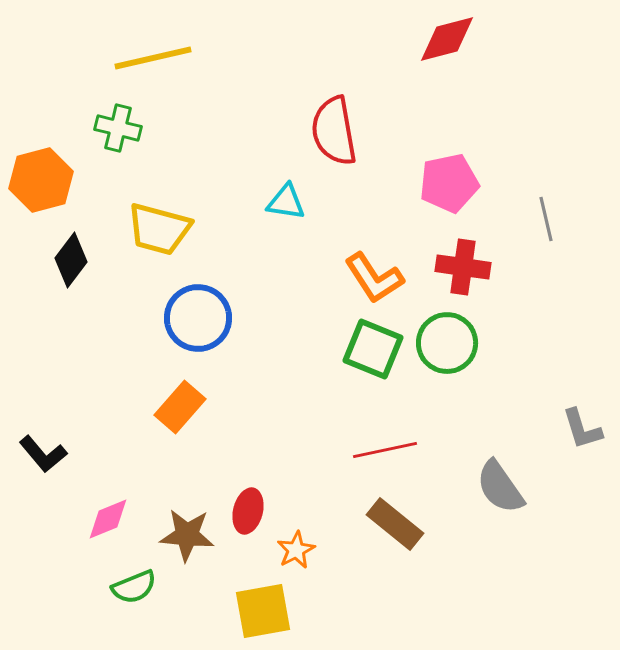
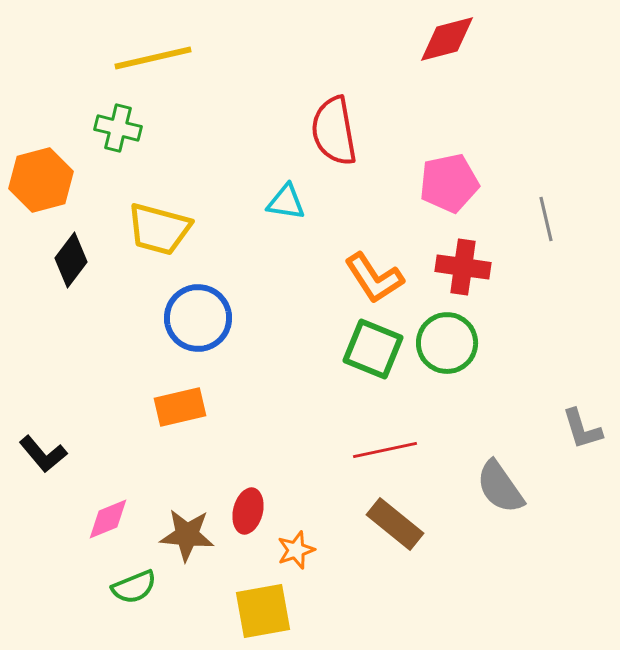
orange rectangle: rotated 36 degrees clockwise
orange star: rotated 9 degrees clockwise
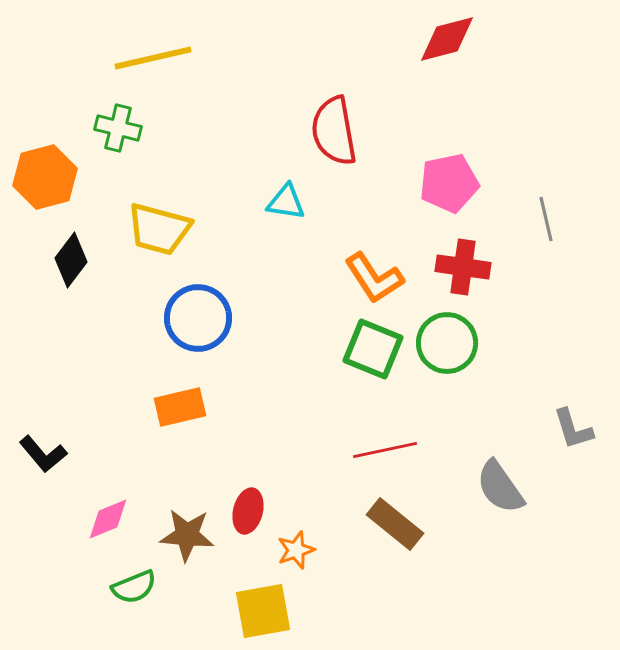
orange hexagon: moved 4 px right, 3 px up
gray L-shape: moved 9 px left
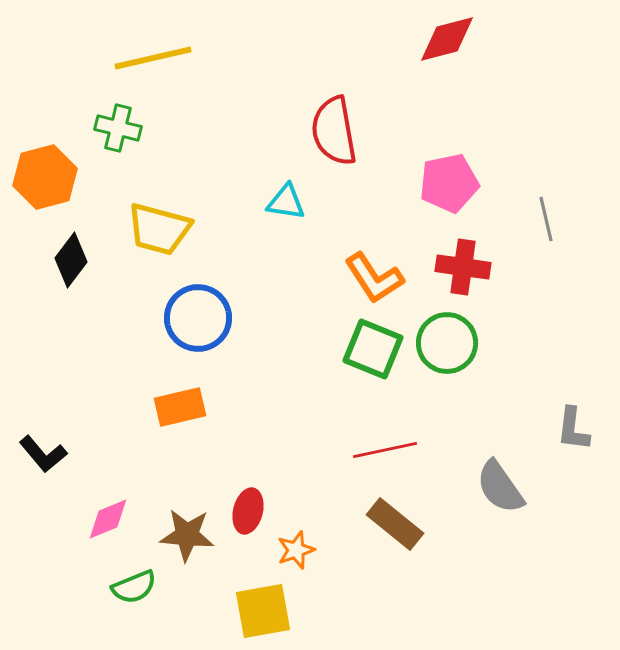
gray L-shape: rotated 24 degrees clockwise
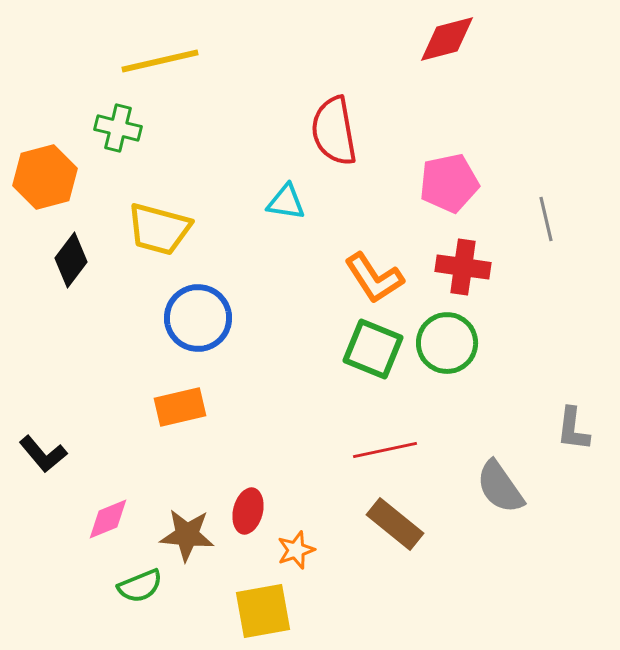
yellow line: moved 7 px right, 3 px down
green semicircle: moved 6 px right, 1 px up
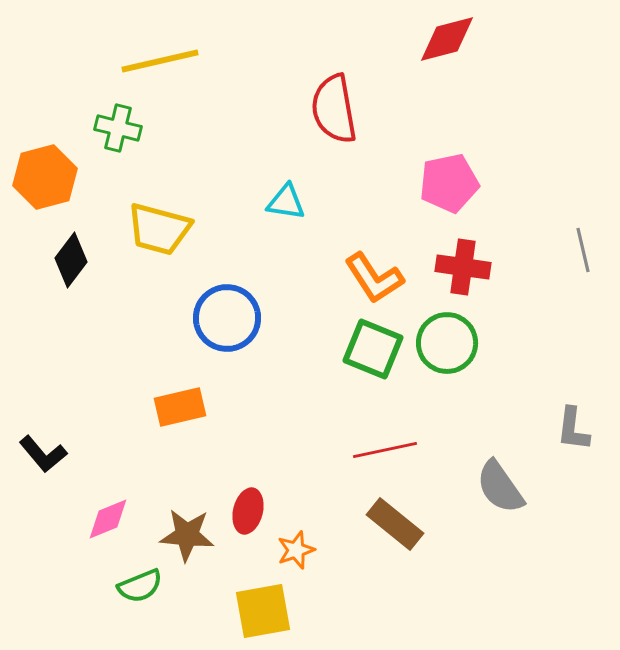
red semicircle: moved 22 px up
gray line: moved 37 px right, 31 px down
blue circle: moved 29 px right
